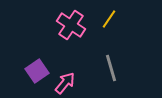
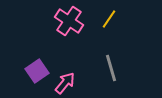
pink cross: moved 2 px left, 4 px up
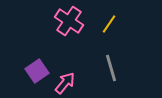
yellow line: moved 5 px down
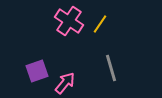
yellow line: moved 9 px left
purple square: rotated 15 degrees clockwise
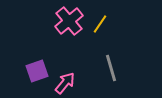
pink cross: rotated 16 degrees clockwise
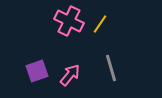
pink cross: rotated 24 degrees counterclockwise
pink arrow: moved 5 px right, 8 px up
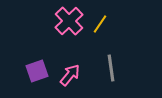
pink cross: rotated 20 degrees clockwise
gray line: rotated 8 degrees clockwise
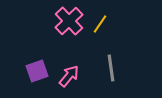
pink arrow: moved 1 px left, 1 px down
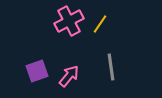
pink cross: rotated 16 degrees clockwise
gray line: moved 1 px up
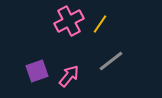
gray line: moved 6 px up; rotated 60 degrees clockwise
